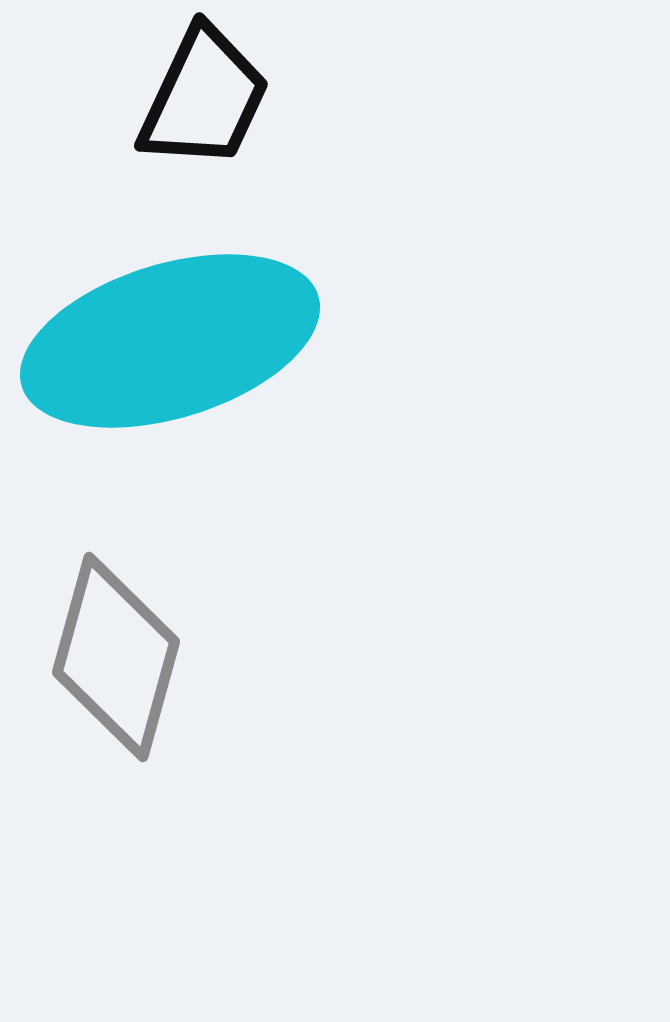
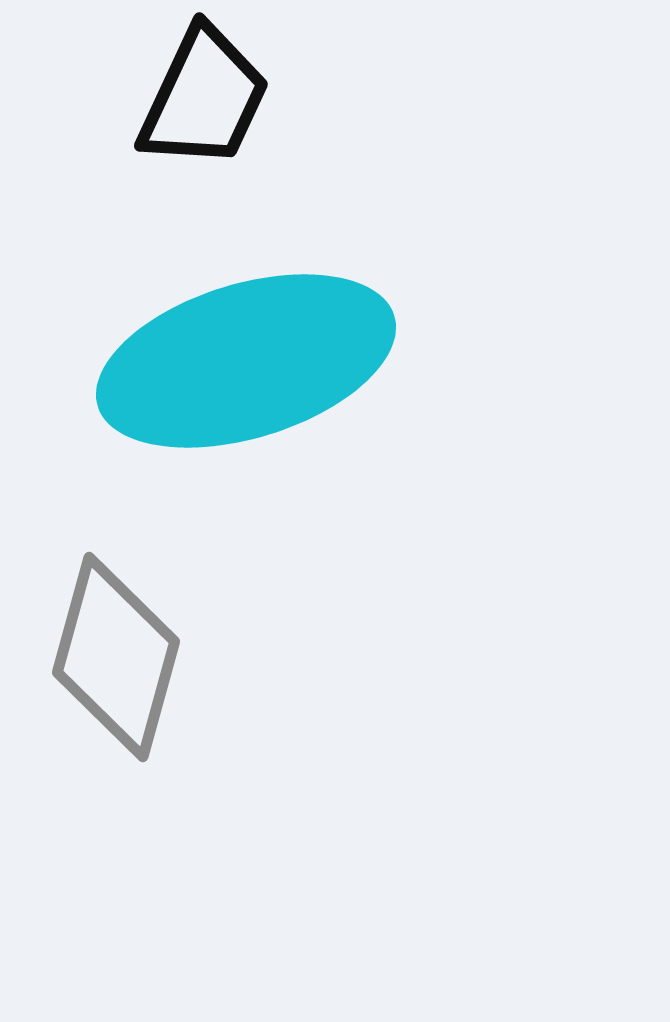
cyan ellipse: moved 76 px right, 20 px down
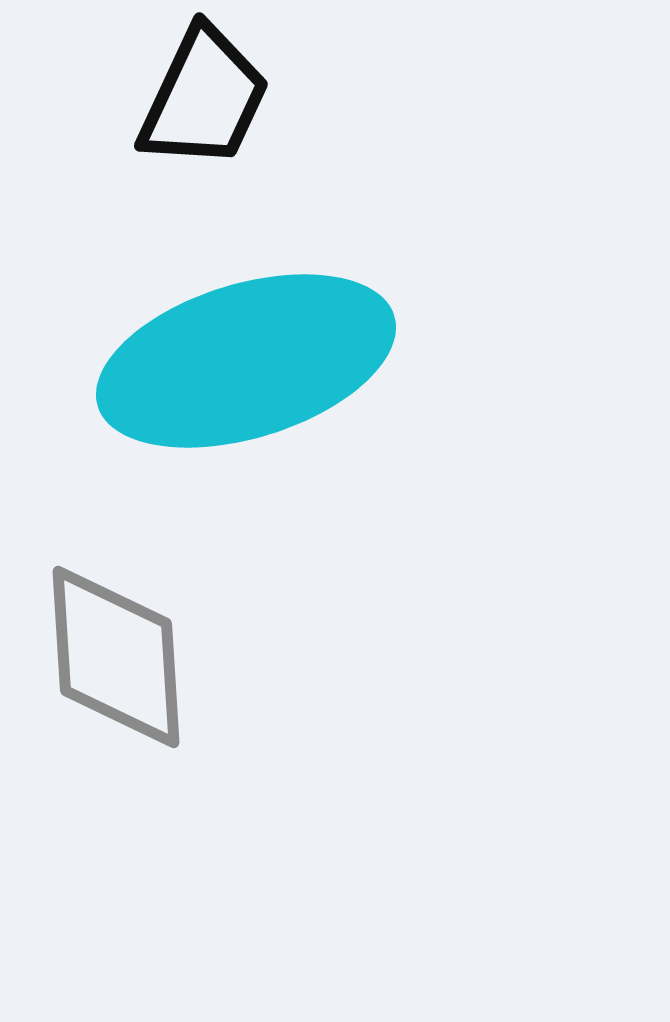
gray diamond: rotated 19 degrees counterclockwise
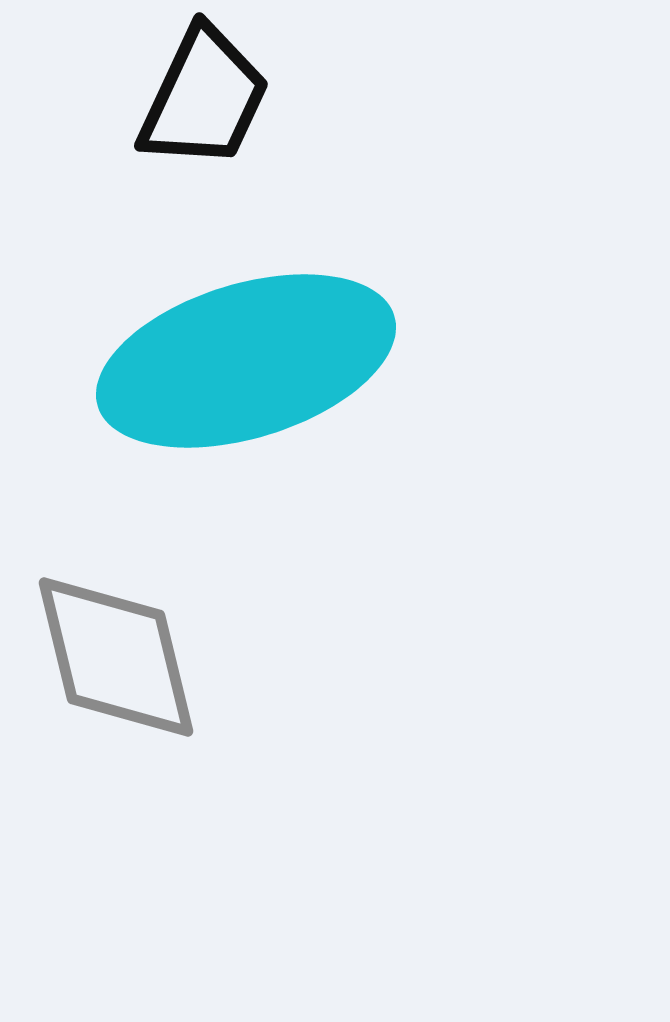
gray diamond: rotated 10 degrees counterclockwise
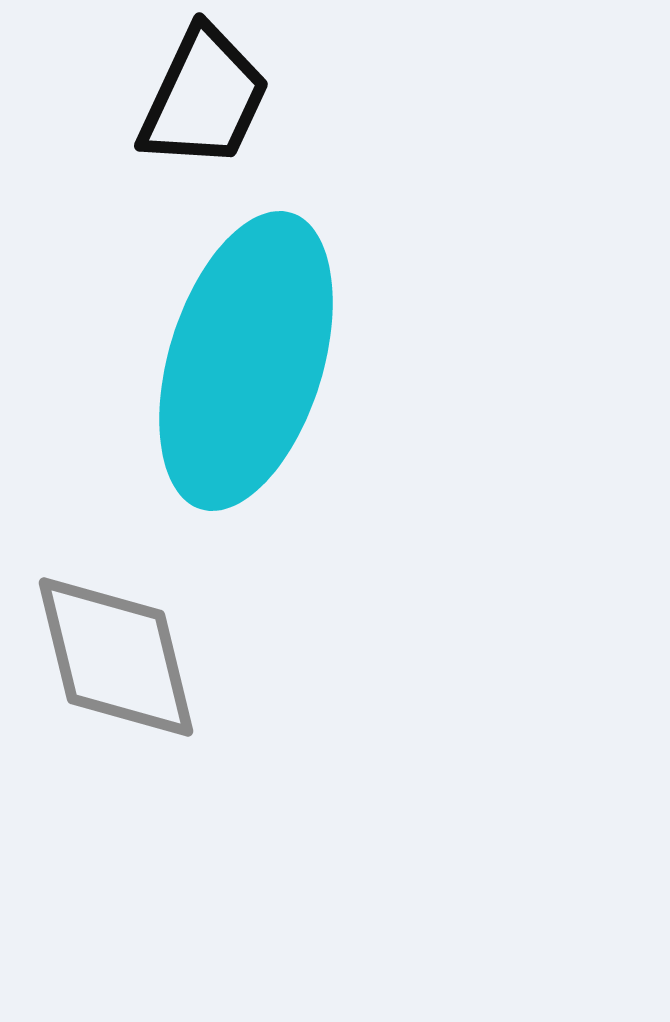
cyan ellipse: rotated 56 degrees counterclockwise
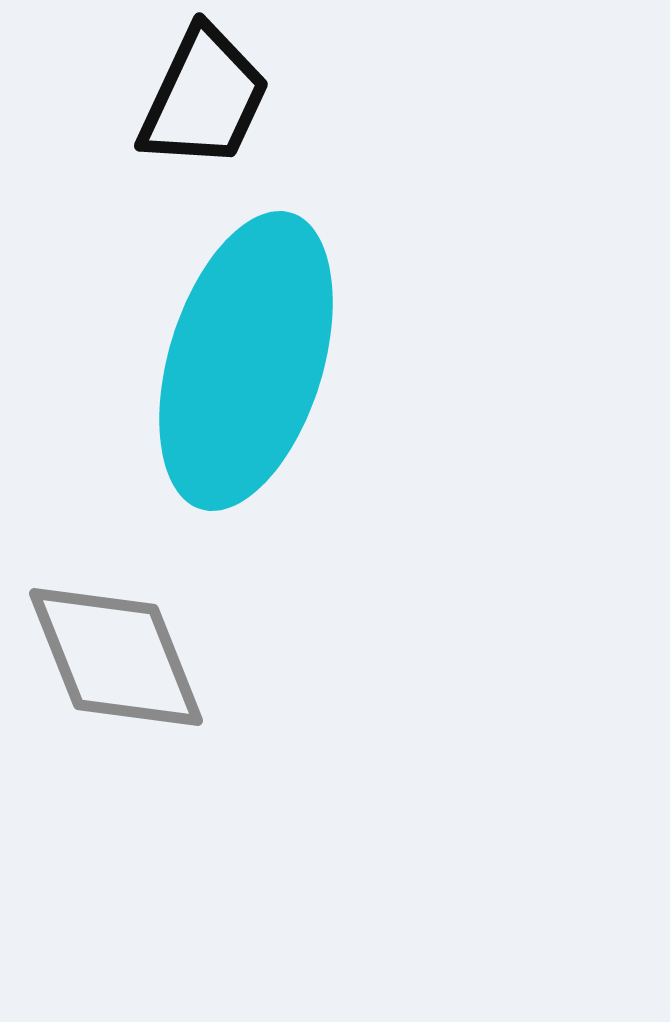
gray diamond: rotated 8 degrees counterclockwise
